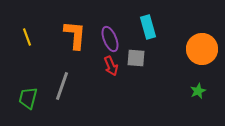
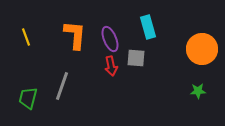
yellow line: moved 1 px left
red arrow: rotated 12 degrees clockwise
green star: rotated 21 degrees clockwise
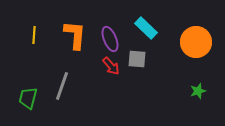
cyan rectangle: moved 2 px left, 1 px down; rotated 30 degrees counterclockwise
yellow line: moved 8 px right, 2 px up; rotated 24 degrees clockwise
orange circle: moved 6 px left, 7 px up
gray square: moved 1 px right, 1 px down
red arrow: rotated 30 degrees counterclockwise
green star: rotated 14 degrees counterclockwise
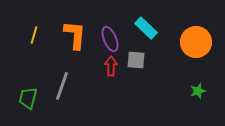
yellow line: rotated 12 degrees clockwise
gray square: moved 1 px left, 1 px down
red arrow: rotated 138 degrees counterclockwise
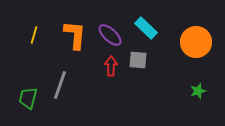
purple ellipse: moved 4 px up; rotated 25 degrees counterclockwise
gray square: moved 2 px right
gray line: moved 2 px left, 1 px up
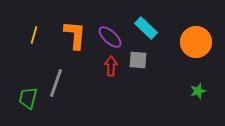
purple ellipse: moved 2 px down
gray line: moved 4 px left, 2 px up
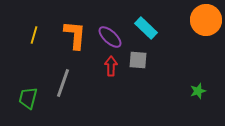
orange circle: moved 10 px right, 22 px up
gray line: moved 7 px right
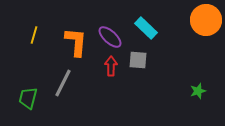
orange L-shape: moved 1 px right, 7 px down
gray line: rotated 8 degrees clockwise
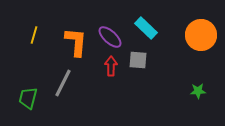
orange circle: moved 5 px left, 15 px down
green star: rotated 14 degrees clockwise
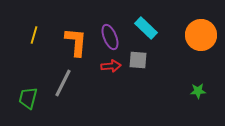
purple ellipse: rotated 25 degrees clockwise
red arrow: rotated 84 degrees clockwise
